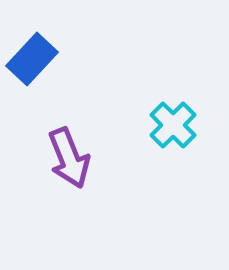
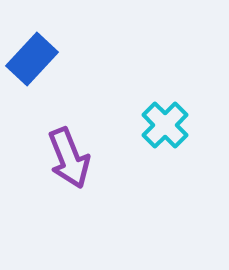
cyan cross: moved 8 px left
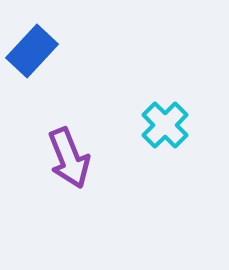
blue rectangle: moved 8 px up
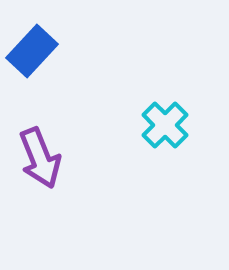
purple arrow: moved 29 px left
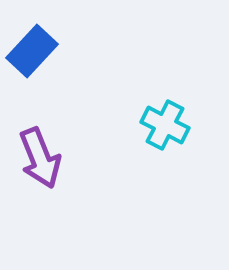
cyan cross: rotated 18 degrees counterclockwise
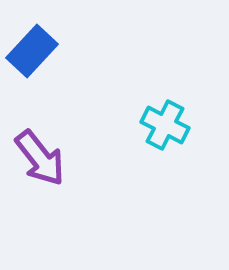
purple arrow: rotated 16 degrees counterclockwise
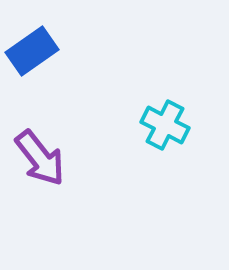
blue rectangle: rotated 12 degrees clockwise
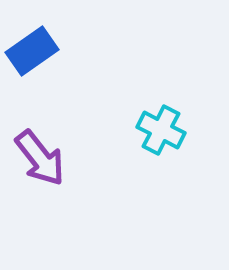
cyan cross: moved 4 px left, 5 px down
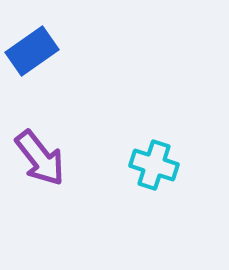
cyan cross: moved 7 px left, 35 px down; rotated 9 degrees counterclockwise
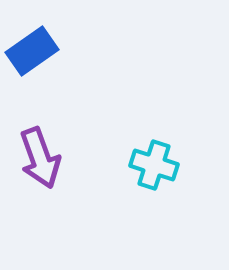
purple arrow: rotated 18 degrees clockwise
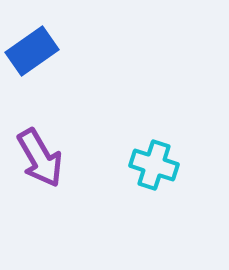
purple arrow: rotated 10 degrees counterclockwise
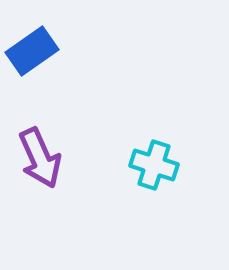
purple arrow: rotated 6 degrees clockwise
